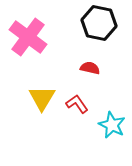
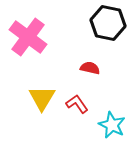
black hexagon: moved 9 px right
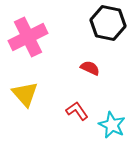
pink cross: rotated 27 degrees clockwise
red semicircle: rotated 12 degrees clockwise
yellow triangle: moved 17 px left, 4 px up; rotated 12 degrees counterclockwise
red L-shape: moved 7 px down
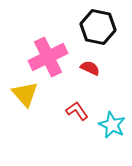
black hexagon: moved 10 px left, 4 px down
pink cross: moved 20 px right, 20 px down
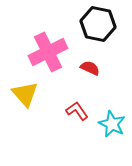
black hexagon: moved 3 px up
pink cross: moved 5 px up
cyan star: moved 1 px up
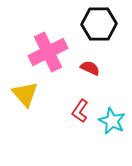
black hexagon: moved 1 px right; rotated 12 degrees counterclockwise
red L-shape: moved 3 px right; rotated 110 degrees counterclockwise
cyan star: moved 3 px up
